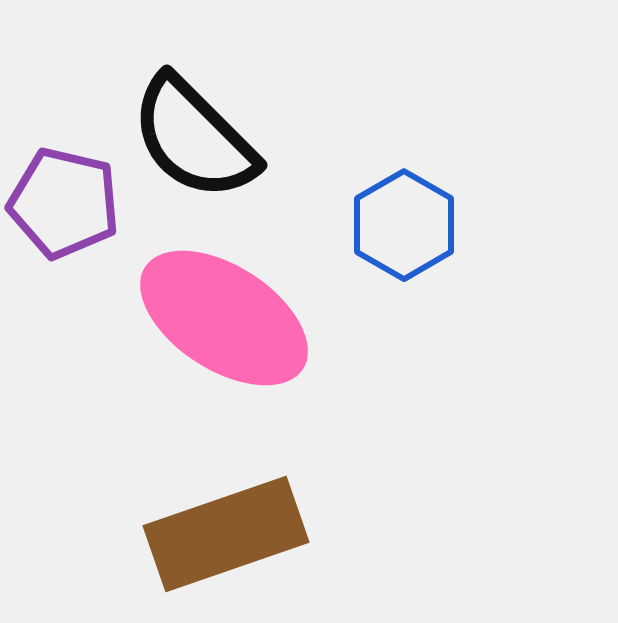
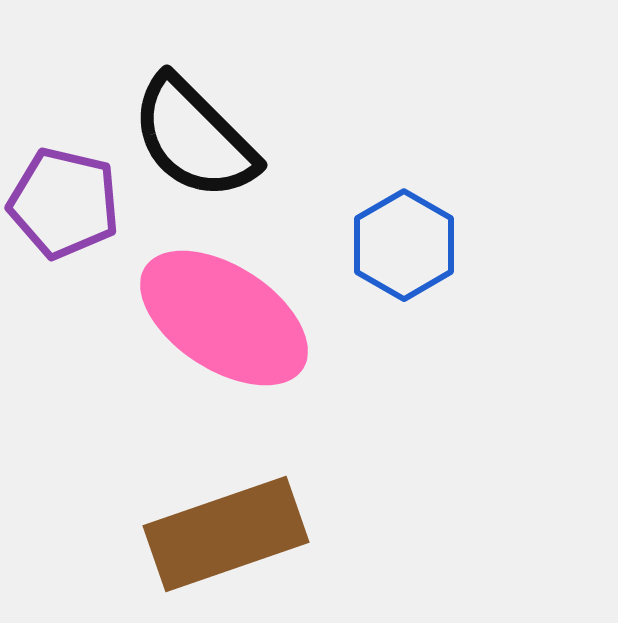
blue hexagon: moved 20 px down
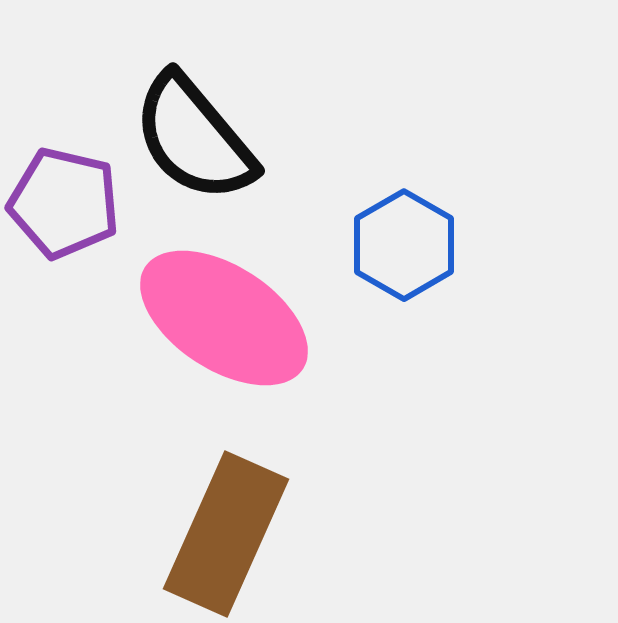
black semicircle: rotated 5 degrees clockwise
brown rectangle: rotated 47 degrees counterclockwise
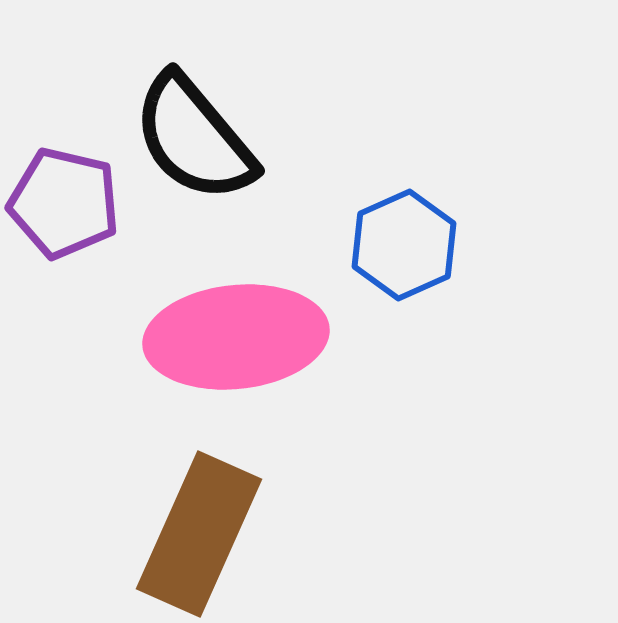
blue hexagon: rotated 6 degrees clockwise
pink ellipse: moved 12 px right, 19 px down; rotated 39 degrees counterclockwise
brown rectangle: moved 27 px left
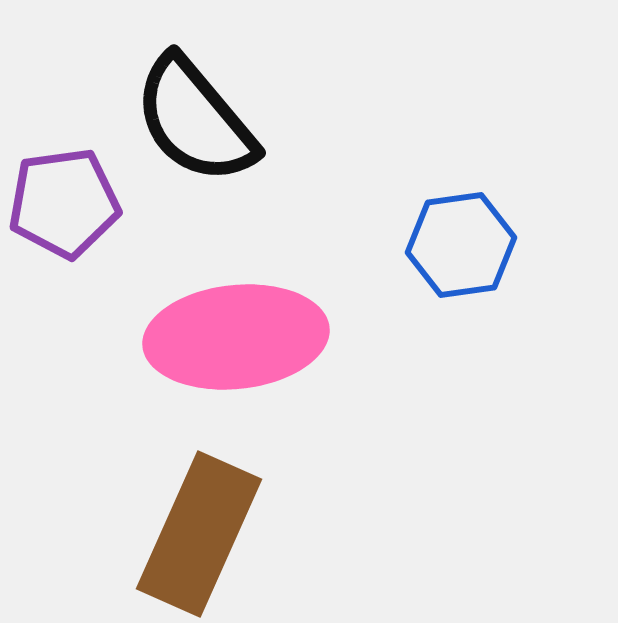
black semicircle: moved 1 px right, 18 px up
purple pentagon: rotated 21 degrees counterclockwise
blue hexagon: moved 57 px right; rotated 16 degrees clockwise
